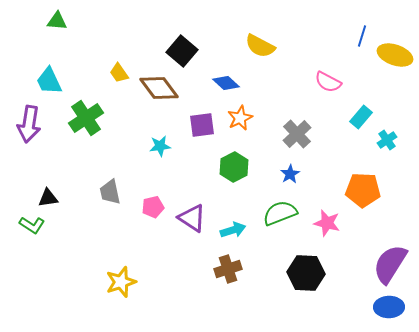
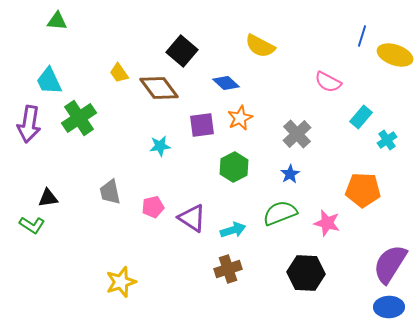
green cross: moved 7 px left
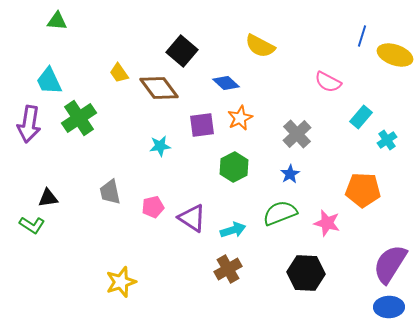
brown cross: rotated 12 degrees counterclockwise
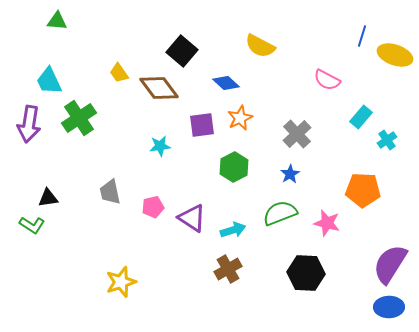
pink semicircle: moved 1 px left, 2 px up
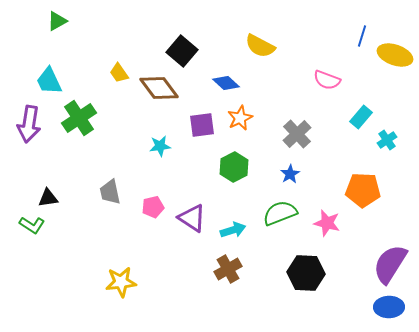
green triangle: rotated 35 degrees counterclockwise
pink semicircle: rotated 8 degrees counterclockwise
yellow star: rotated 12 degrees clockwise
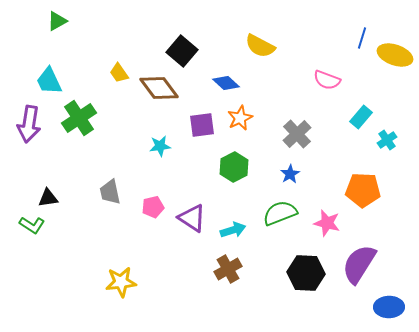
blue line: moved 2 px down
purple semicircle: moved 31 px left
